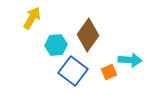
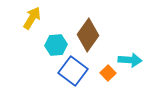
orange square: moved 1 px left, 1 px down; rotated 21 degrees counterclockwise
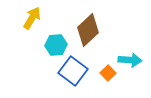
brown diamond: moved 5 px up; rotated 12 degrees clockwise
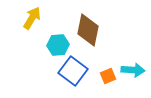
brown diamond: rotated 36 degrees counterclockwise
cyan hexagon: moved 2 px right
cyan arrow: moved 3 px right, 10 px down
orange square: moved 3 px down; rotated 21 degrees clockwise
